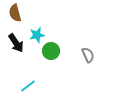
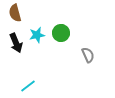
black arrow: rotated 12 degrees clockwise
green circle: moved 10 px right, 18 px up
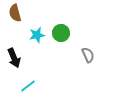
black arrow: moved 2 px left, 15 px down
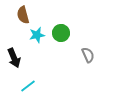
brown semicircle: moved 8 px right, 2 px down
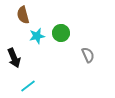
cyan star: moved 1 px down
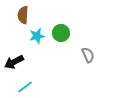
brown semicircle: rotated 18 degrees clockwise
black arrow: moved 4 px down; rotated 84 degrees clockwise
cyan line: moved 3 px left, 1 px down
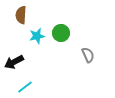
brown semicircle: moved 2 px left
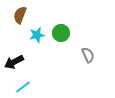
brown semicircle: moved 1 px left; rotated 18 degrees clockwise
cyan star: moved 1 px up
cyan line: moved 2 px left
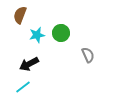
black arrow: moved 15 px right, 2 px down
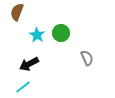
brown semicircle: moved 3 px left, 3 px up
cyan star: rotated 28 degrees counterclockwise
gray semicircle: moved 1 px left, 3 px down
